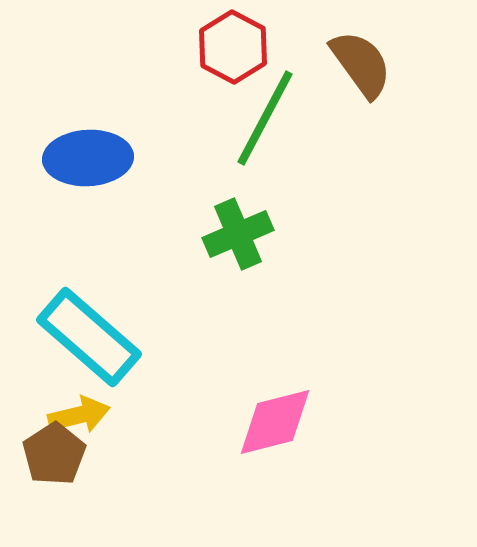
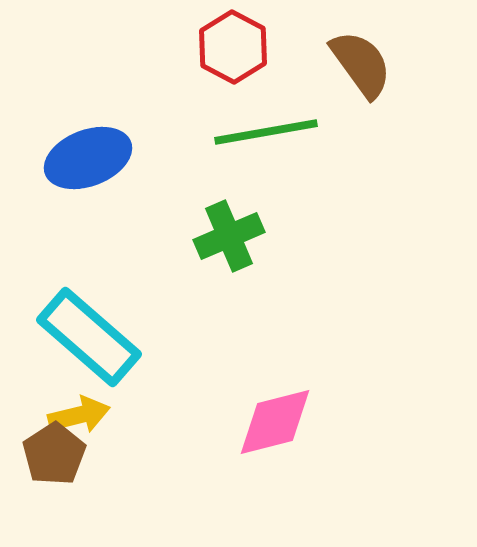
green line: moved 1 px right, 14 px down; rotated 52 degrees clockwise
blue ellipse: rotated 18 degrees counterclockwise
green cross: moved 9 px left, 2 px down
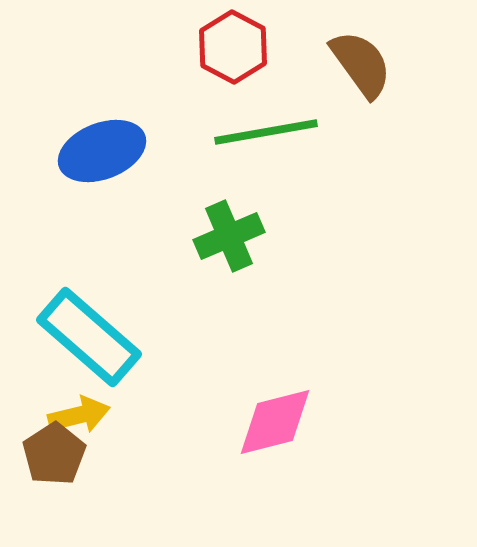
blue ellipse: moved 14 px right, 7 px up
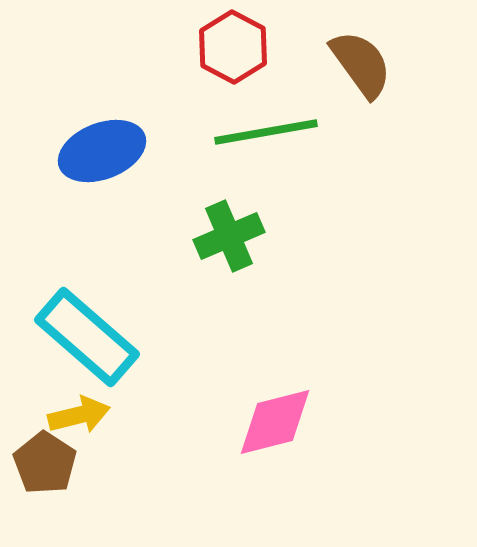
cyan rectangle: moved 2 px left
brown pentagon: moved 9 px left, 9 px down; rotated 6 degrees counterclockwise
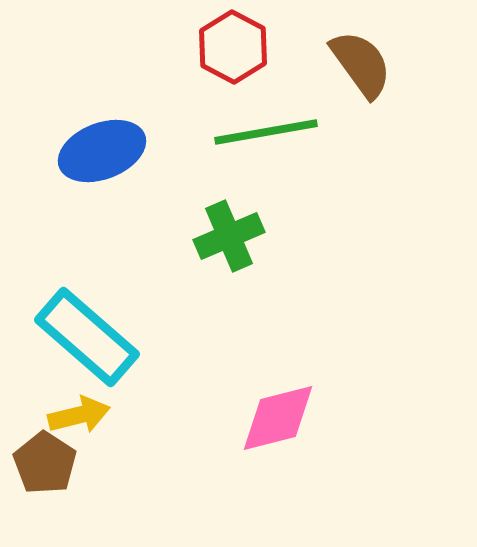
pink diamond: moved 3 px right, 4 px up
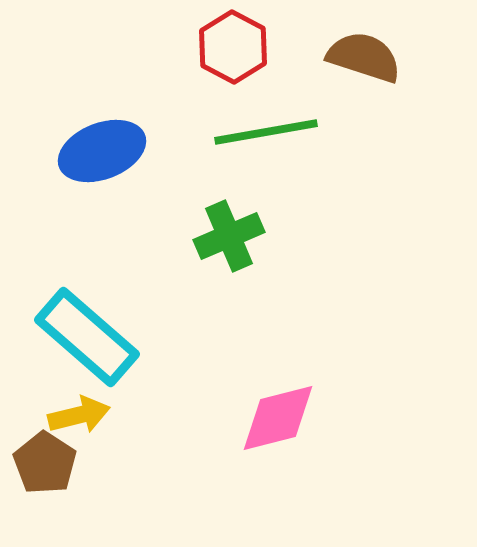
brown semicircle: moved 3 px right, 7 px up; rotated 36 degrees counterclockwise
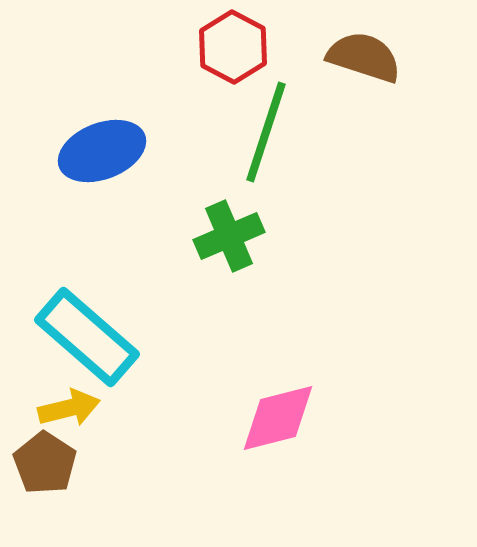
green line: rotated 62 degrees counterclockwise
yellow arrow: moved 10 px left, 7 px up
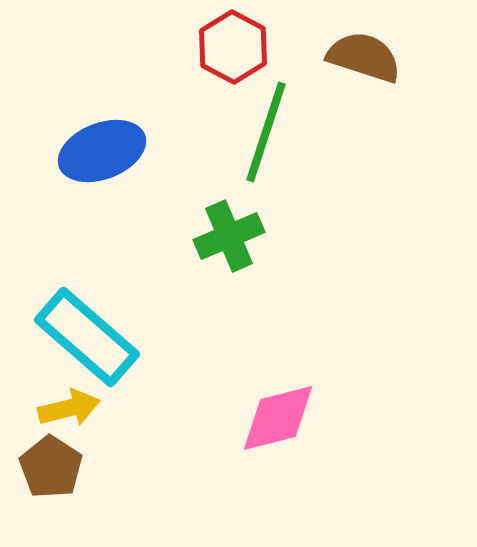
brown pentagon: moved 6 px right, 4 px down
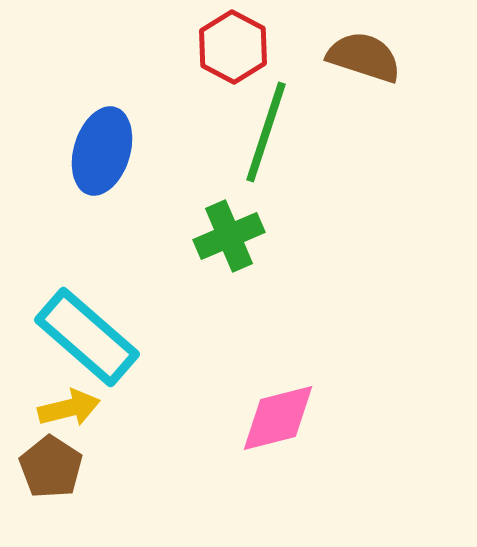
blue ellipse: rotated 52 degrees counterclockwise
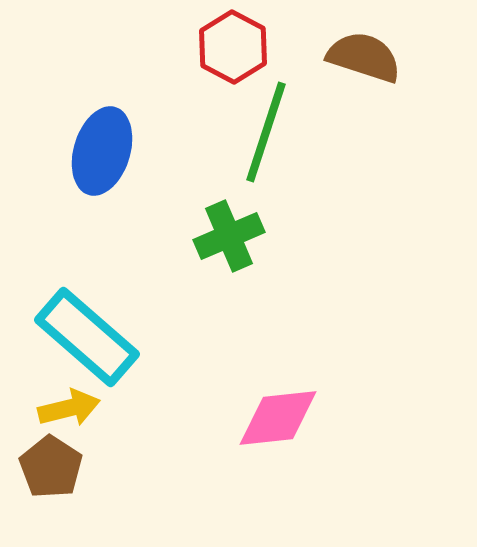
pink diamond: rotated 8 degrees clockwise
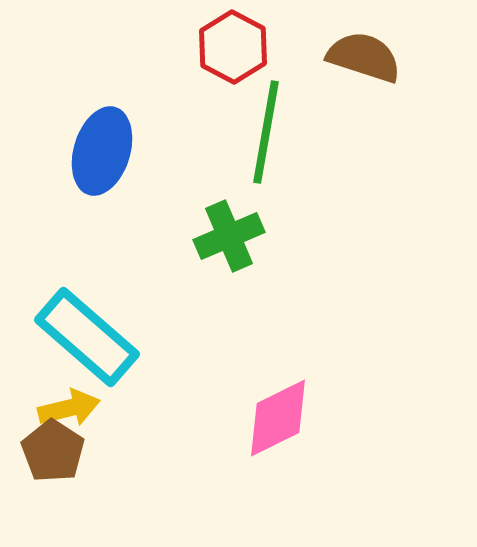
green line: rotated 8 degrees counterclockwise
pink diamond: rotated 20 degrees counterclockwise
brown pentagon: moved 2 px right, 16 px up
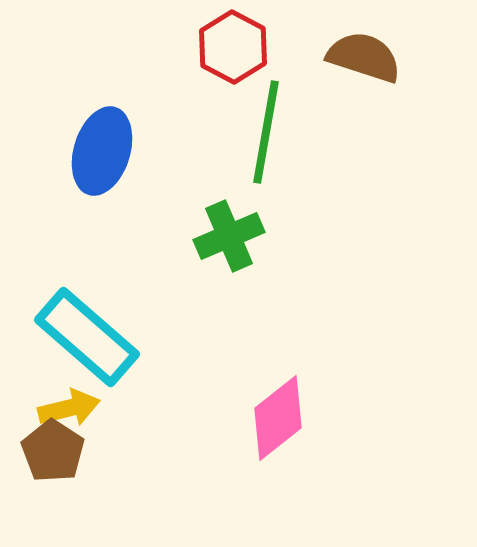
pink diamond: rotated 12 degrees counterclockwise
